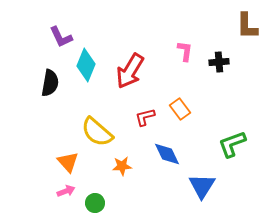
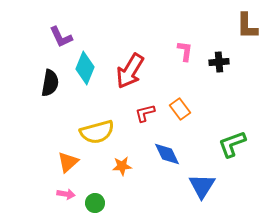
cyan diamond: moved 1 px left, 3 px down
red L-shape: moved 4 px up
yellow semicircle: rotated 56 degrees counterclockwise
orange triangle: rotated 30 degrees clockwise
pink arrow: moved 3 px down; rotated 30 degrees clockwise
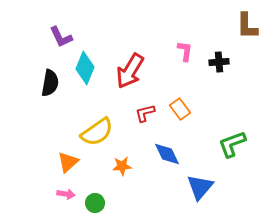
yellow semicircle: rotated 20 degrees counterclockwise
blue triangle: moved 2 px left, 1 px down; rotated 8 degrees clockwise
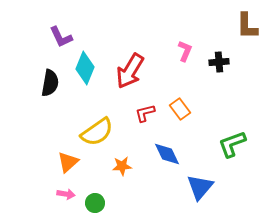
pink L-shape: rotated 15 degrees clockwise
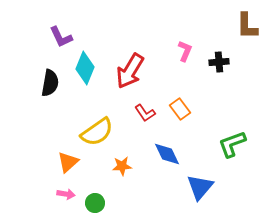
red L-shape: rotated 110 degrees counterclockwise
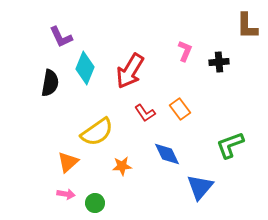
green L-shape: moved 2 px left, 1 px down
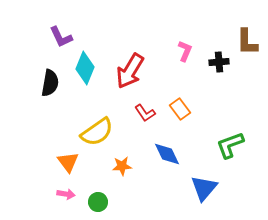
brown L-shape: moved 16 px down
orange triangle: rotated 25 degrees counterclockwise
blue triangle: moved 4 px right, 1 px down
green circle: moved 3 px right, 1 px up
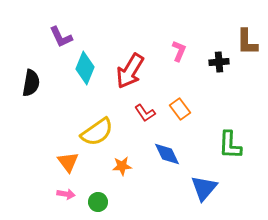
pink L-shape: moved 6 px left
black semicircle: moved 19 px left
green L-shape: rotated 68 degrees counterclockwise
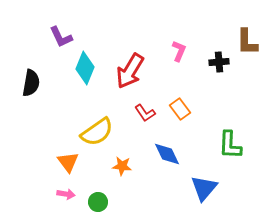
orange star: rotated 12 degrees clockwise
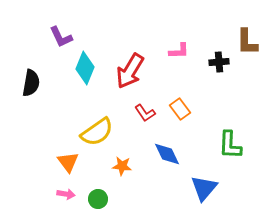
pink L-shape: rotated 65 degrees clockwise
green circle: moved 3 px up
